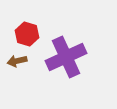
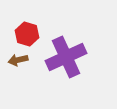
brown arrow: moved 1 px right, 1 px up
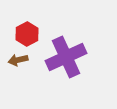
red hexagon: rotated 15 degrees clockwise
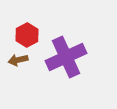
red hexagon: moved 1 px down
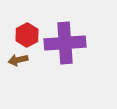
purple cross: moved 1 px left, 14 px up; rotated 21 degrees clockwise
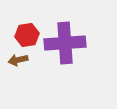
red hexagon: rotated 20 degrees clockwise
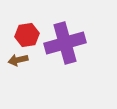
purple cross: rotated 12 degrees counterclockwise
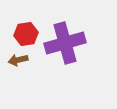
red hexagon: moved 1 px left, 1 px up
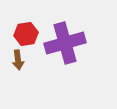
brown arrow: rotated 84 degrees counterclockwise
